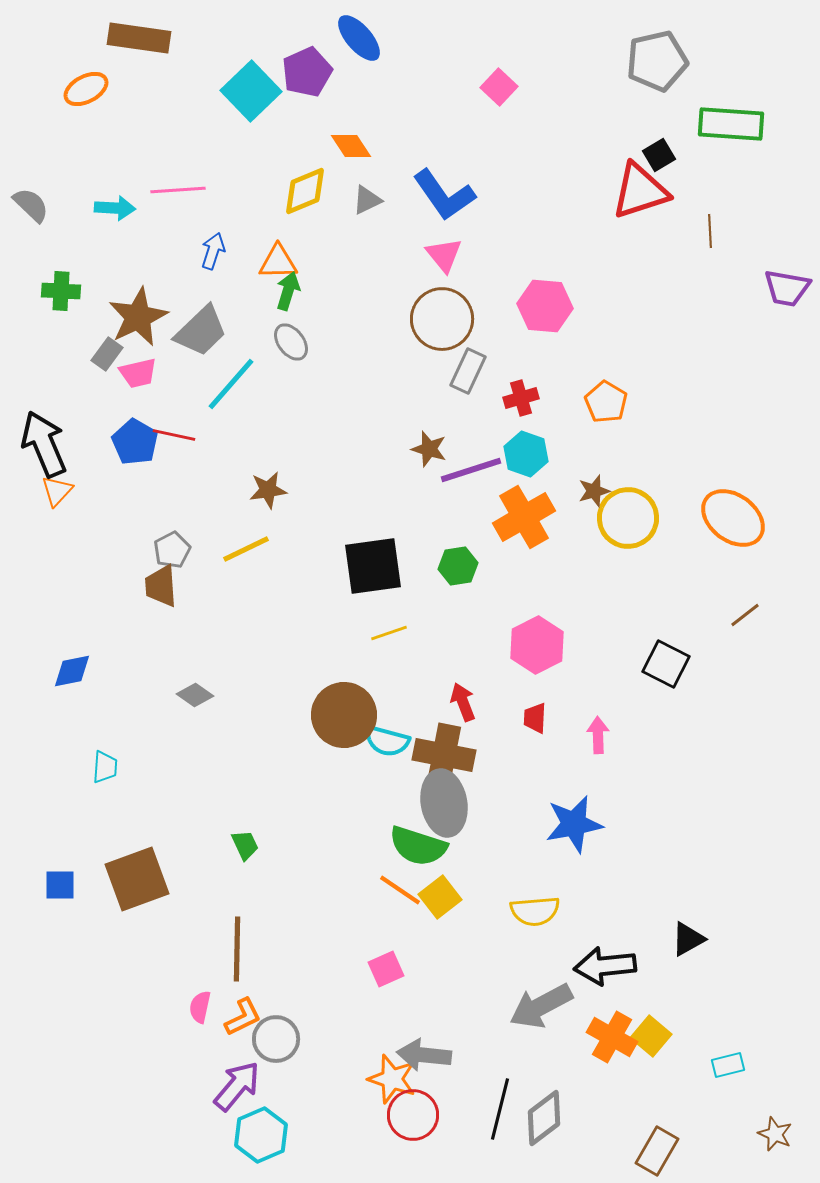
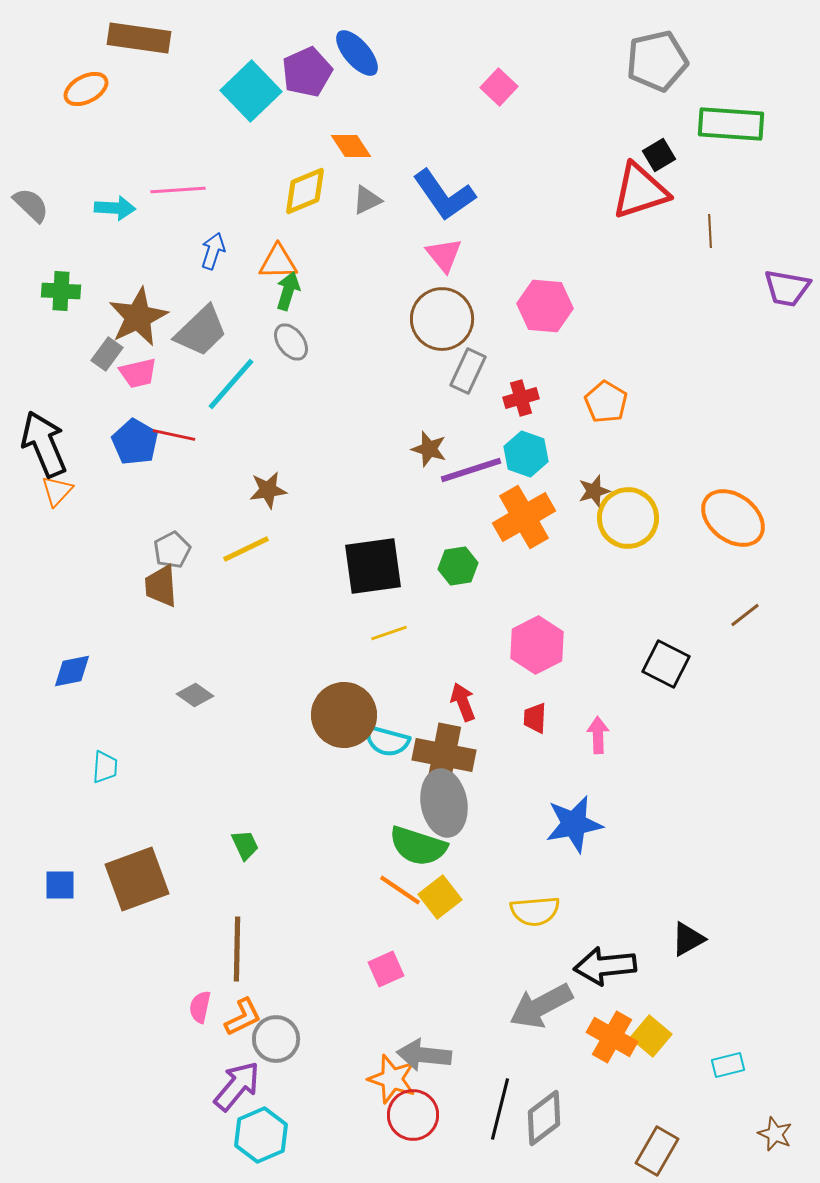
blue ellipse at (359, 38): moved 2 px left, 15 px down
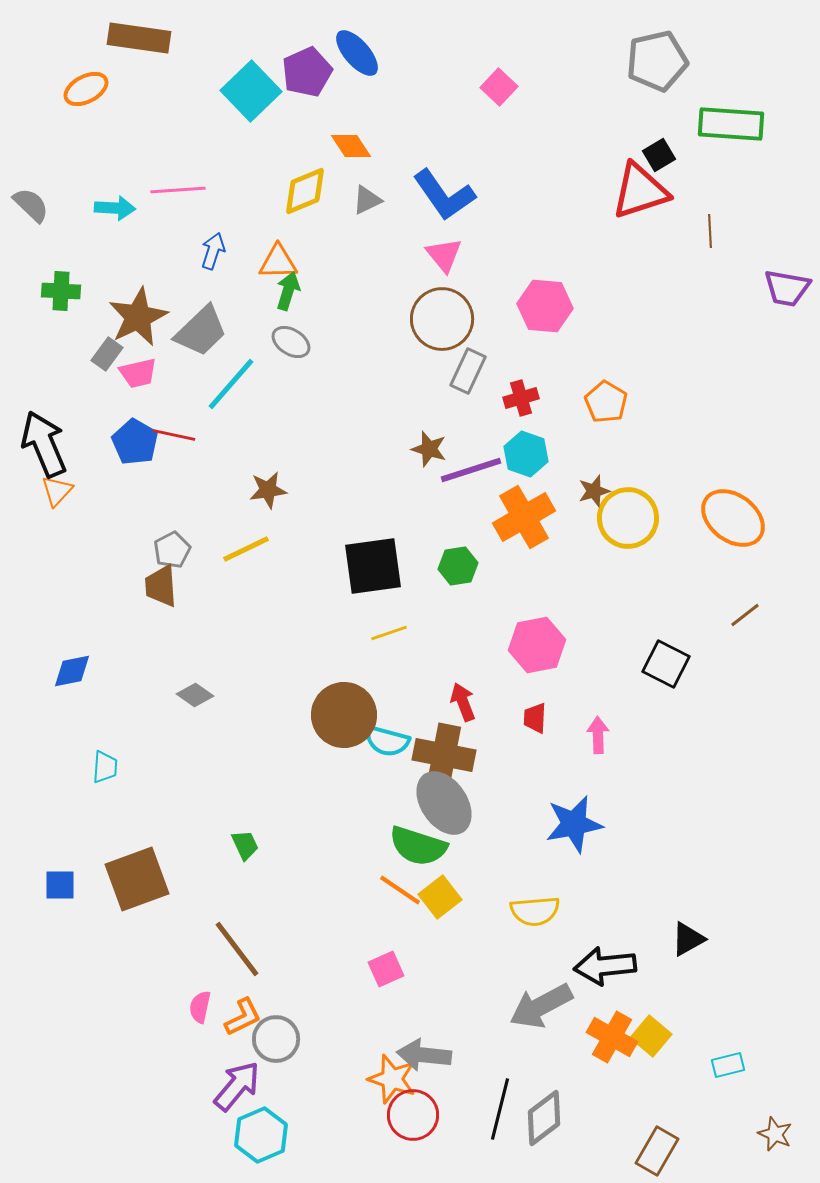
gray ellipse at (291, 342): rotated 21 degrees counterclockwise
pink hexagon at (537, 645): rotated 16 degrees clockwise
gray ellipse at (444, 803): rotated 24 degrees counterclockwise
brown line at (237, 949): rotated 38 degrees counterclockwise
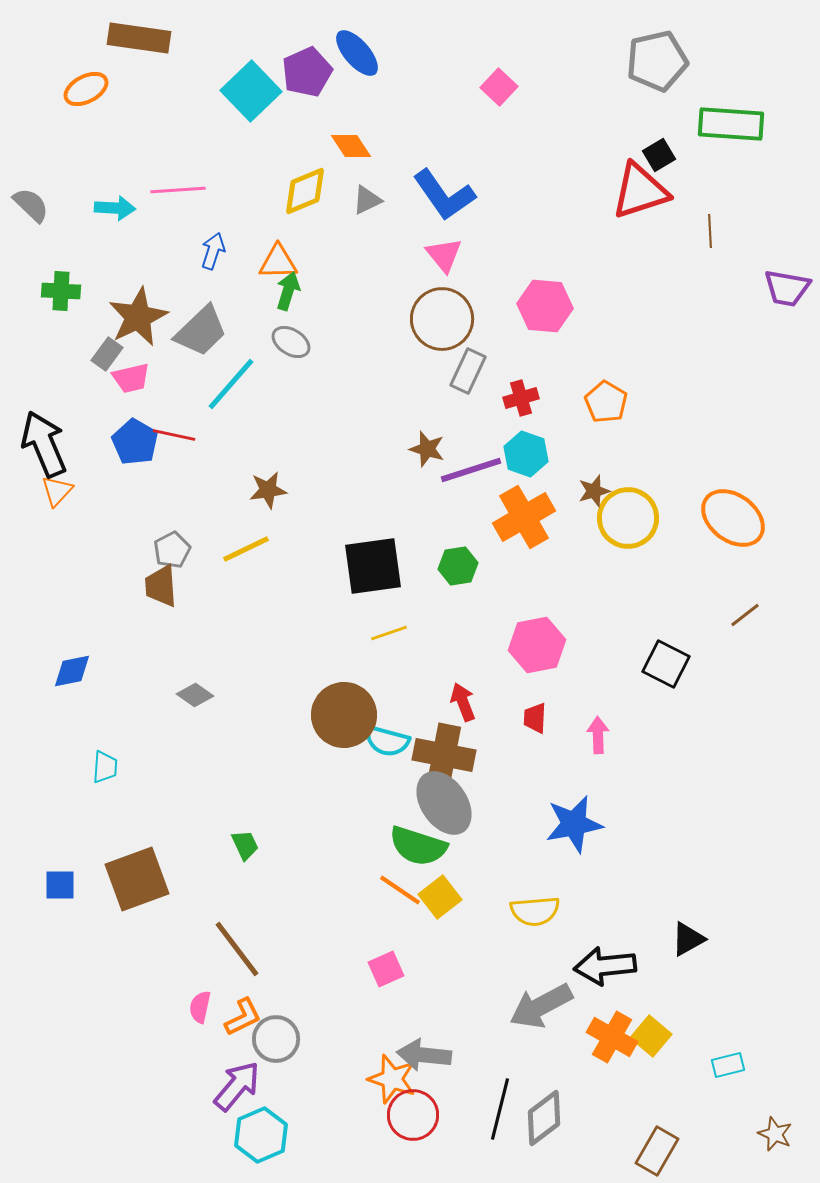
pink trapezoid at (138, 373): moved 7 px left, 5 px down
brown star at (429, 449): moved 2 px left
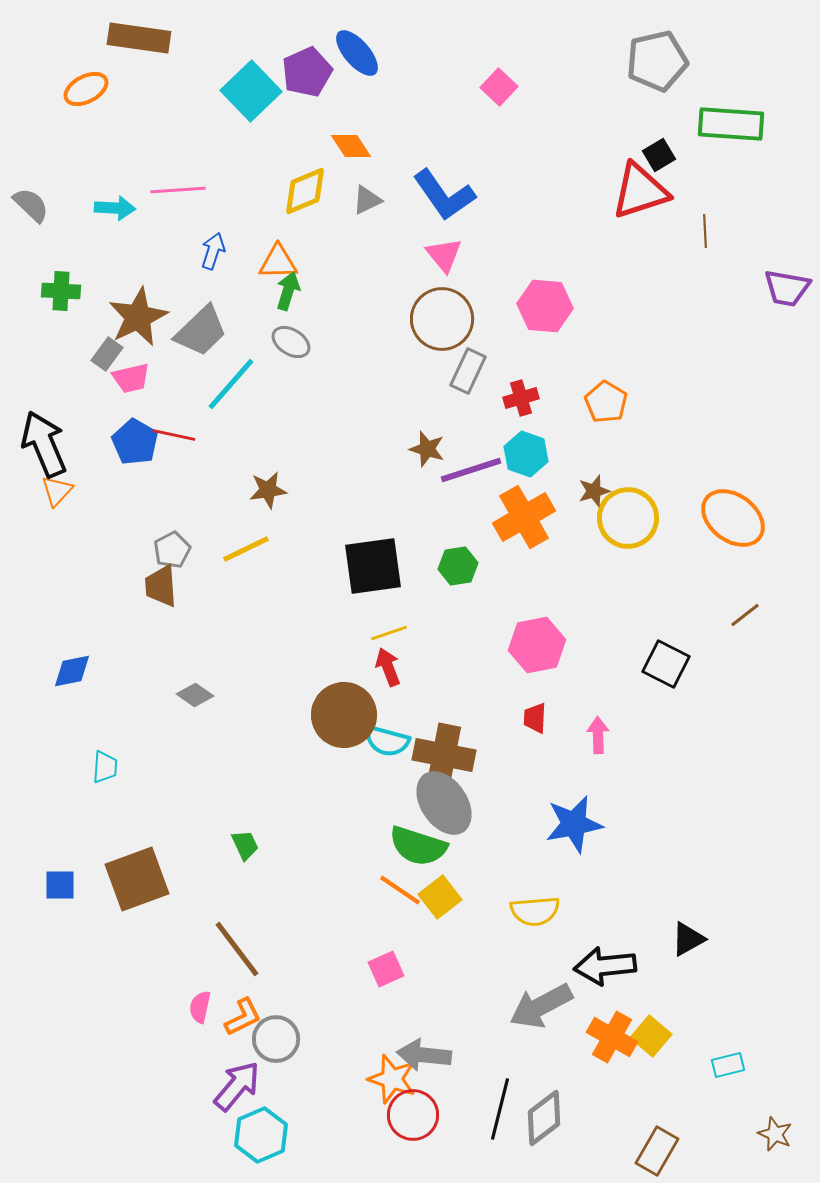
brown line at (710, 231): moved 5 px left
red arrow at (463, 702): moved 75 px left, 35 px up
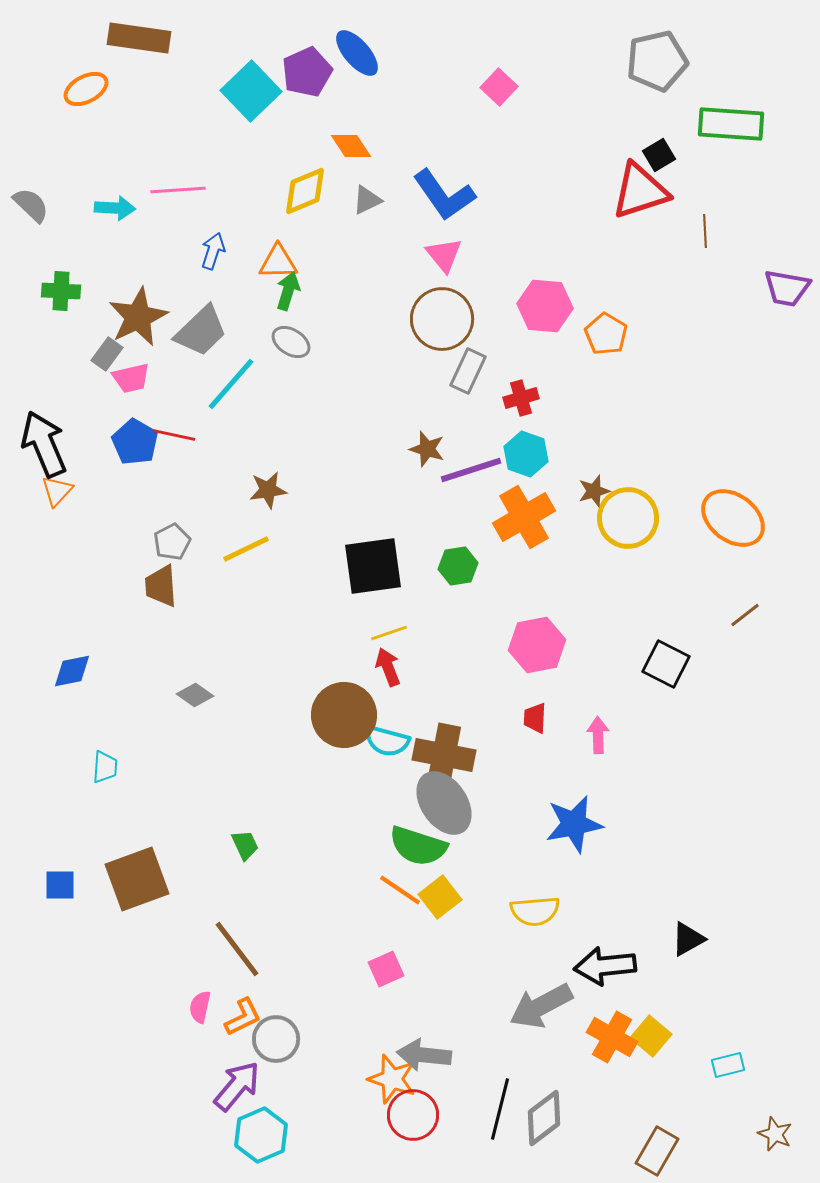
orange pentagon at (606, 402): moved 68 px up
gray pentagon at (172, 550): moved 8 px up
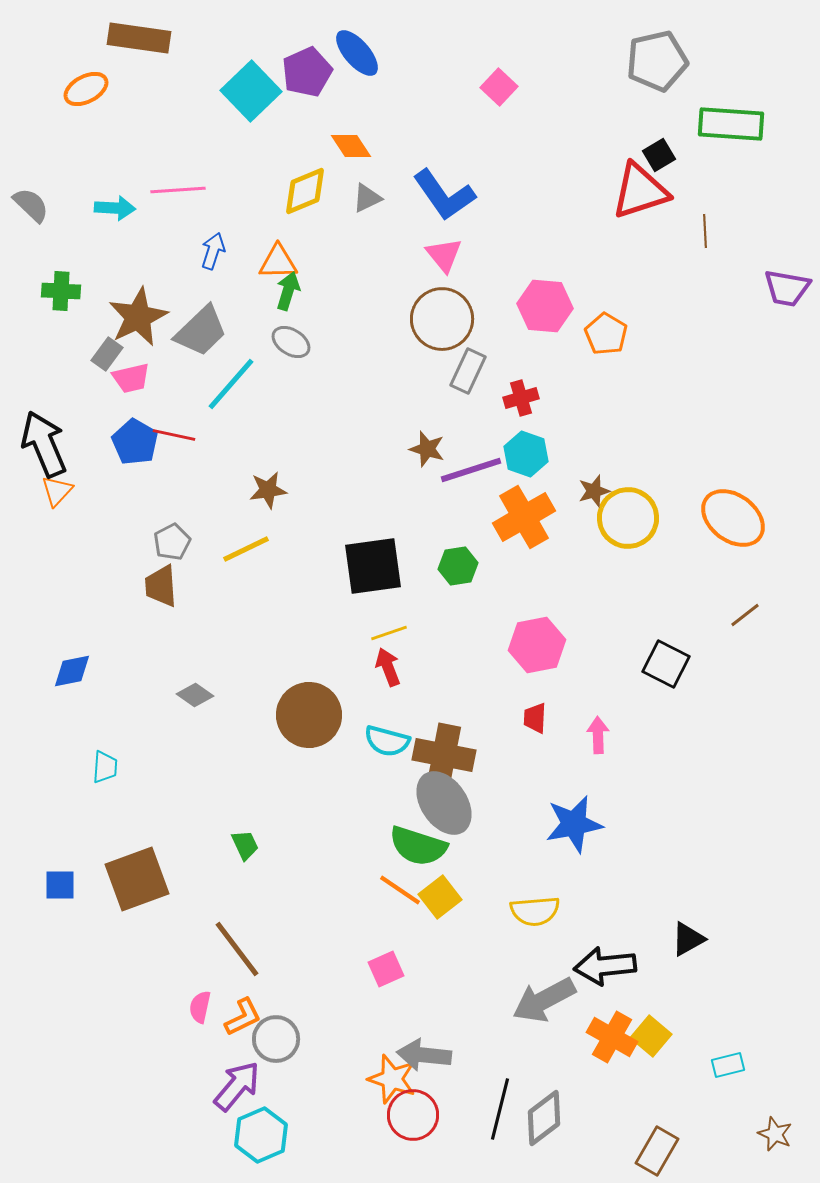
gray triangle at (367, 200): moved 2 px up
brown circle at (344, 715): moved 35 px left
gray arrow at (541, 1006): moved 3 px right, 6 px up
